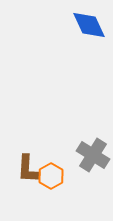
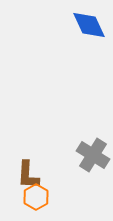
brown L-shape: moved 6 px down
orange hexagon: moved 15 px left, 21 px down
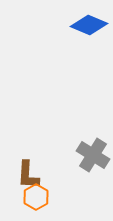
blue diamond: rotated 42 degrees counterclockwise
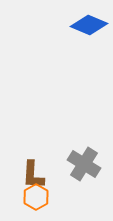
gray cross: moved 9 px left, 9 px down
brown L-shape: moved 5 px right
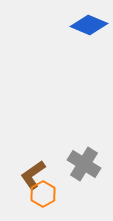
brown L-shape: rotated 52 degrees clockwise
orange hexagon: moved 7 px right, 3 px up
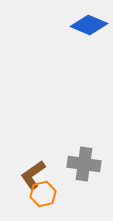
gray cross: rotated 24 degrees counterclockwise
orange hexagon: rotated 15 degrees clockwise
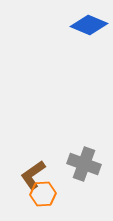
gray cross: rotated 12 degrees clockwise
orange hexagon: rotated 10 degrees clockwise
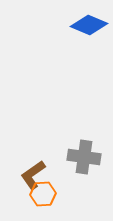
gray cross: moved 7 px up; rotated 12 degrees counterclockwise
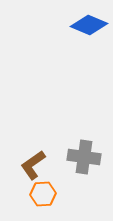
brown L-shape: moved 10 px up
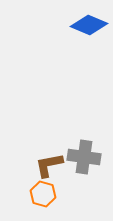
brown L-shape: moved 16 px right; rotated 24 degrees clockwise
orange hexagon: rotated 20 degrees clockwise
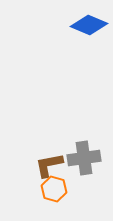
gray cross: moved 1 px down; rotated 16 degrees counterclockwise
orange hexagon: moved 11 px right, 5 px up
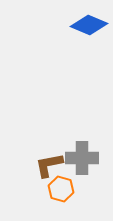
gray cross: moved 2 px left; rotated 8 degrees clockwise
orange hexagon: moved 7 px right
